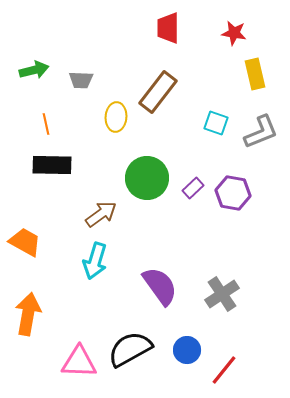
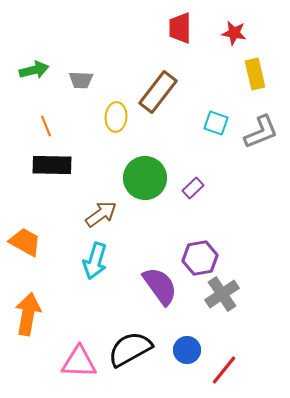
red trapezoid: moved 12 px right
orange line: moved 2 px down; rotated 10 degrees counterclockwise
green circle: moved 2 px left
purple hexagon: moved 33 px left, 65 px down; rotated 20 degrees counterclockwise
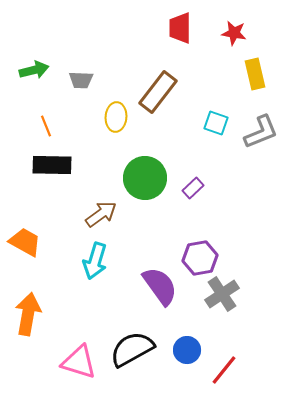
black semicircle: moved 2 px right
pink triangle: rotated 15 degrees clockwise
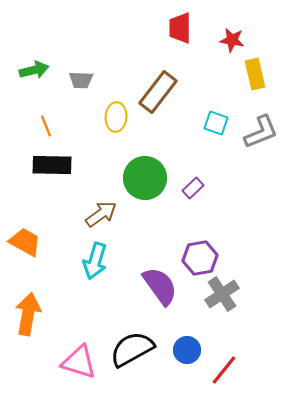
red star: moved 2 px left, 7 px down
